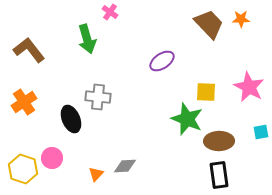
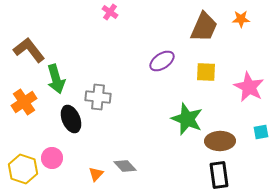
brown trapezoid: moved 5 px left, 3 px down; rotated 68 degrees clockwise
green arrow: moved 31 px left, 40 px down
yellow square: moved 20 px up
brown ellipse: moved 1 px right
gray diamond: rotated 50 degrees clockwise
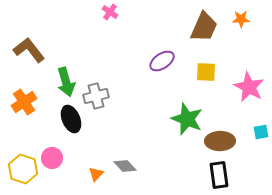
green arrow: moved 10 px right, 3 px down
gray cross: moved 2 px left, 1 px up; rotated 20 degrees counterclockwise
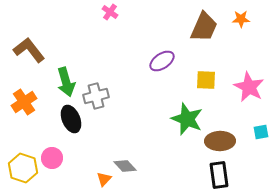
yellow square: moved 8 px down
yellow hexagon: moved 1 px up
orange triangle: moved 8 px right, 5 px down
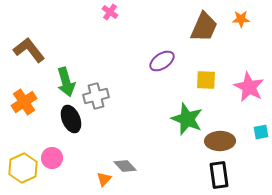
yellow hexagon: rotated 16 degrees clockwise
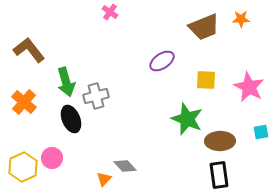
brown trapezoid: rotated 44 degrees clockwise
orange cross: rotated 15 degrees counterclockwise
yellow hexagon: moved 1 px up
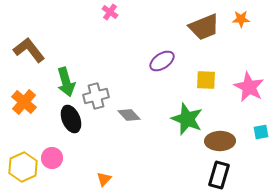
gray diamond: moved 4 px right, 51 px up
black rectangle: rotated 24 degrees clockwise
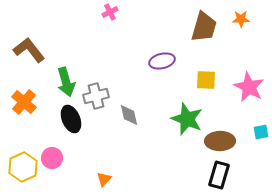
pink cross: rotated 28 degrees clockwise
brown trapezoid: rotated 52 degrees counterclockwise
purple ellipse: rotated 20 degrees clockwise
gray diamond: rotated 30 degrees clockwise
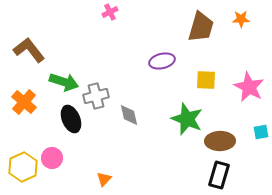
brown trapezoid: moved 3 px left
green arrow: moved 2 px left; rotated 56 degrees counterclockwise
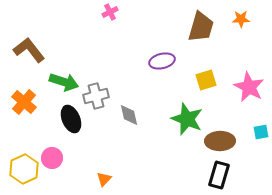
yellow square: rotated 20 degrees counterclockwise
yellow hexagon: moved 1 px right, 2 px down
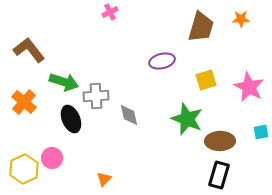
gray cross: rotated 10 degrees clockwise
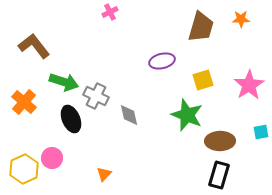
brown L-shape: moved 5 px right, 4 px up
yellow square: moved 3 px left
pink star: moved 2 px up; rotated 12 degrees clockwise
gray cross: rotated 30 degrees clockwise
green star: moved 4 px up
orange triangle: moved 5 px up
